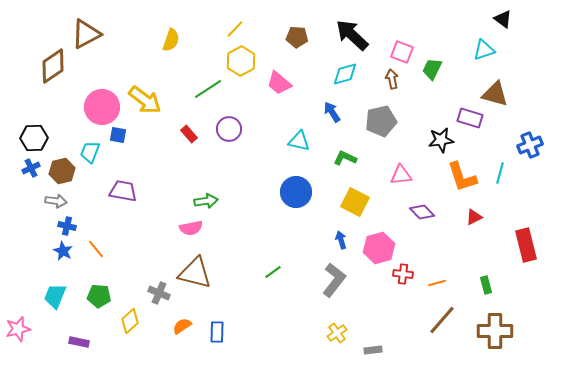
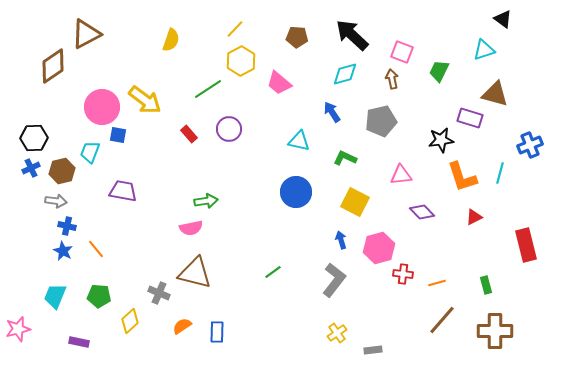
green trapezoid at (432, 69): moved 7 px right, 2 px down
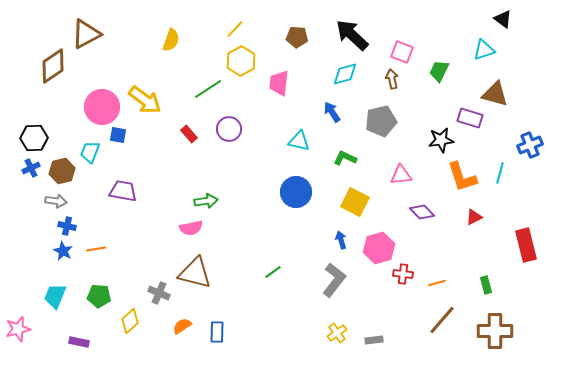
pink trapezoid at (279, 83): rotated 56 degrees clockwise
orange line at (96, 249): rotated 60 degrees counterclockwise
gray rectangle at (373, 350): moved 1 px right, 10 px up
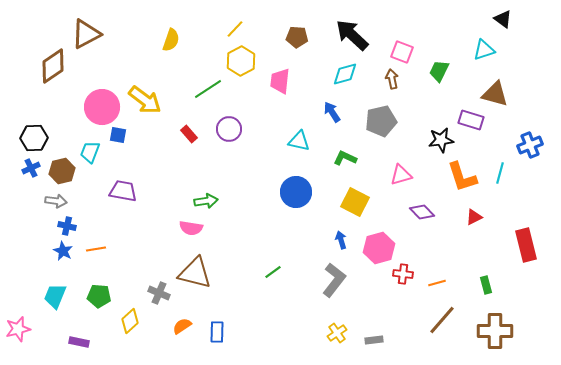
pink trapezoid at (279, 83): moved 1 px right, 2 px up
purple rectangle at (470, 118): moved 1 px right, 2 px down
pink triangle at (401, 175): rotated 10 degrees counterclockwise
pink semicircle at (191, 228): rotated 20 degrees clockwise
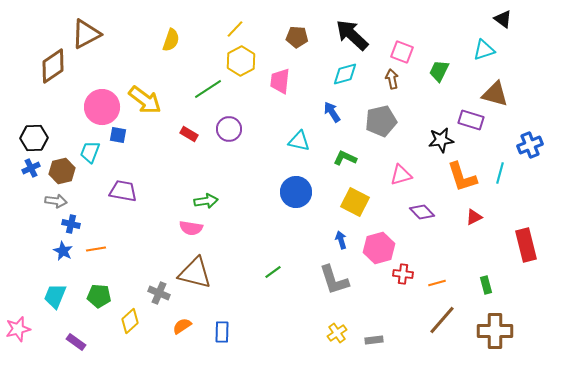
red rectangle at (189, 134): rotated 18 degrees counterclockwise
blue cross at (67, 226): moved 4 px right, 2 px up
gray L-shape at (334, 280): rotated 124 degrees clockwise
blue rectangle at (217, 332): moved 5 px right
purple rectangle at (79, 342): moved 3 px left; rotated 24 degrees clockwise
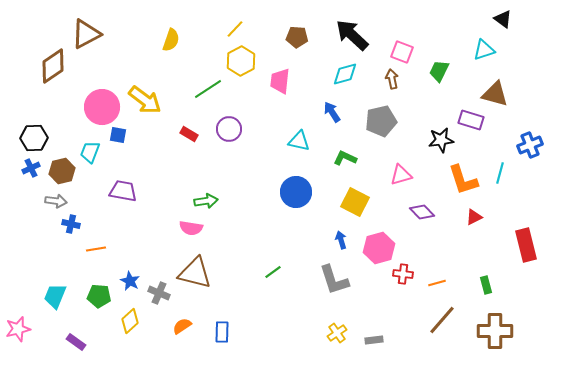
orange L-shape at (462, 177): moved 1 px right, 3 px down
blue star at (63, 251): moved 67 px right, 30 px down
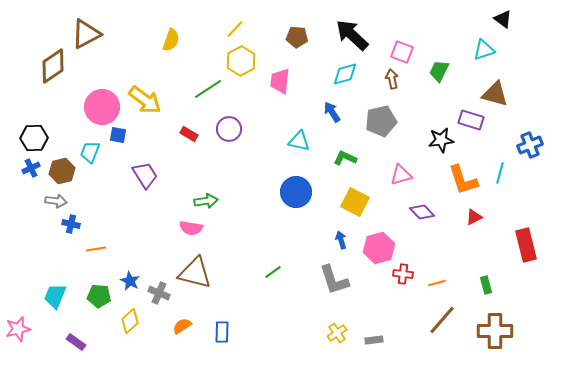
purple trapezoid at (123, 191): moved 22 px right, 16 px up; rotated 48 degrees clockwise
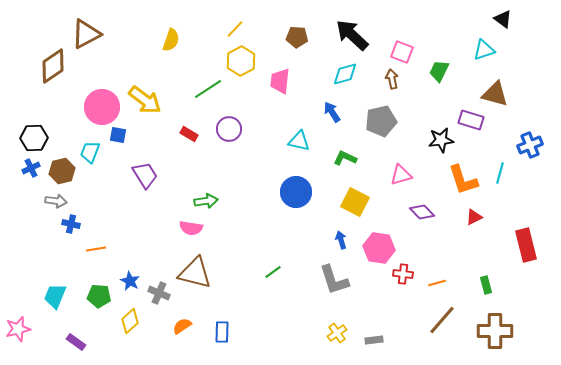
pink hexagon at (379, 248): rotated 24 degrees clockwise
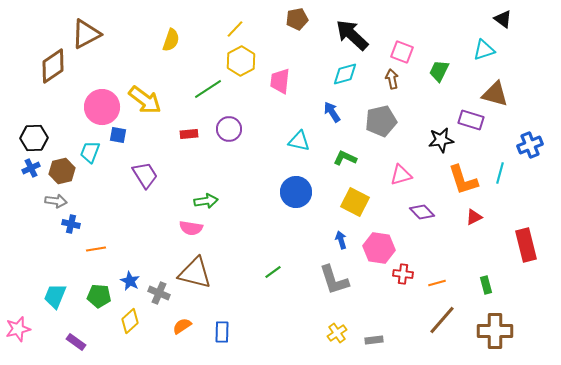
brown pentagon at (297, 37): moved 18 px up; rotated 15 degrees counterclockwise
red rectangle at (189, 134): rotated 36 degrees counterclockwise
